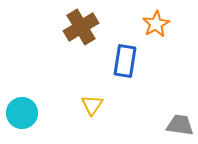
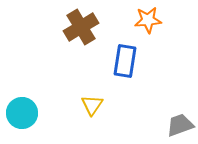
orange star: moved 8 px left, 4 px up; rotated 24 degrees clockwise
gray trapezoid: rotated 28 degrees counterclockwise
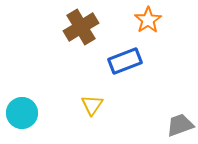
orange star: rotated 28 degrees counterclockwise
blue rectangle: rotated 60 degrees clockwise
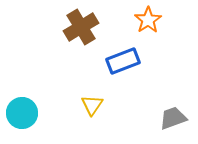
blue rectangle: moved 2 px left
gray trapezoid: moved 7 px left, 7 px up
